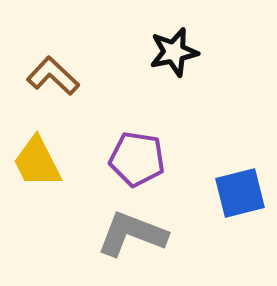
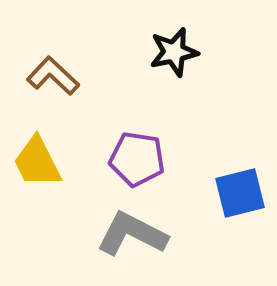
gray L-shape: rotated 6 degrees clockwise
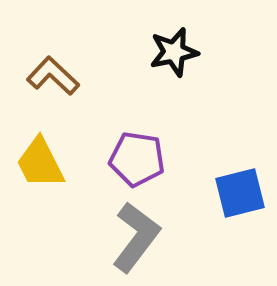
yellow trapezoid: moved 3 px right, 1 px down
gray L-shape: moved 4 px right, 3 px down; rotated 100 degrees clockwise
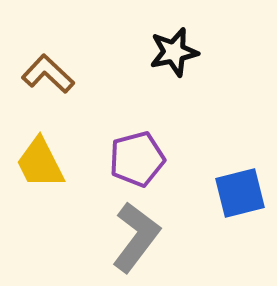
brown L-shape: moved 5 px left, 2 px up
purple pentagon: rotated 24 degrees counterclockwise
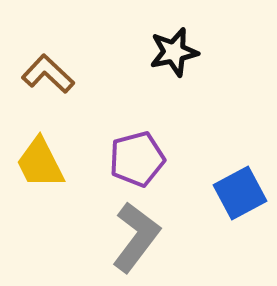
blue square: rotated 14 degrees counterclockwise
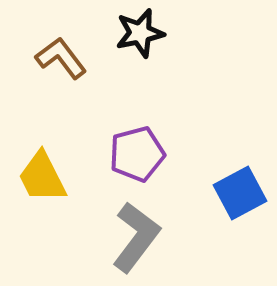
black star: moved 34 px left, 19 px up
brown L-shape: moved 13 px right, 16 px up; rotated 10 degrees clockwise
purple pentagon: moved 5 px up
yellow trapezoid: moved 2 px right, 14 px down
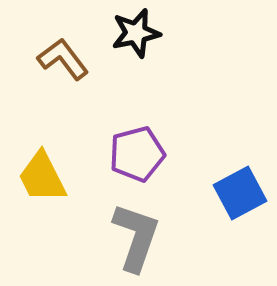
black star: moved 4 px left
brown L-shape: moved 2 px right, 1 px down
gray L-shape: rotated 18 degrees counterclockwise
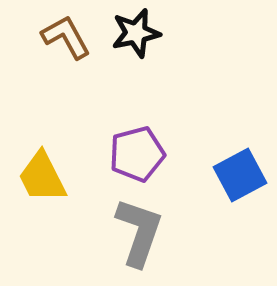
brown L-shape: moved 3 px right, 22 px up; rotated 8 degrees clockwise
blue square: moved 18 px up
gray L-shape: moved 3 px right, 5 px up
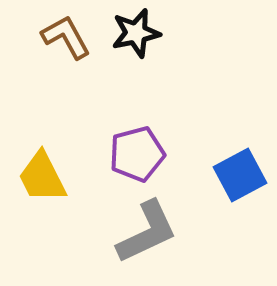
gray L-shape: moved 8 px right; rotated 46 degrees clockwise
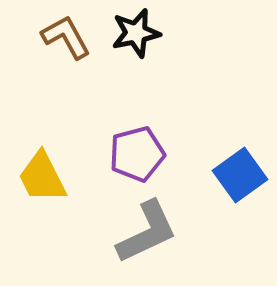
blue square: rotated 8 degrees counterclockwise
